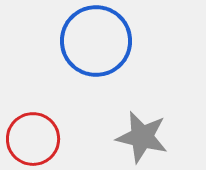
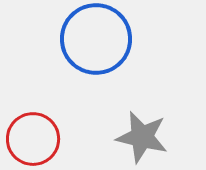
blue circle: moved 2 px up
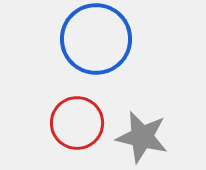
red circle: moved 44 px right, 16 px up
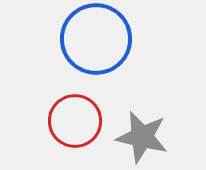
red circle: moved 2 px left, 2 px up
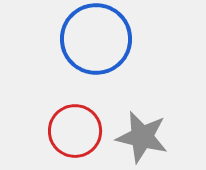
red circle: moved 10 px down
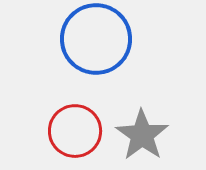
gray star: moved 2 px up; rotated 22 degrees clockwise
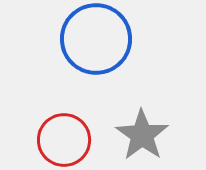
red circle: moved 11 px left, 9 px down
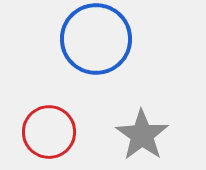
red circle: moved 15 px left, 8 px up
